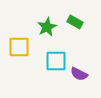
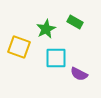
green star: moved 1 px left, 2 px down
yellow square: rotated 20 degrees clockwise
cyan square: moved 3 px up
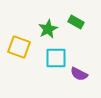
green rectangle: moved 1 px right
green star: moved 2 px right
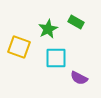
purple semicircle: moved 4 px down
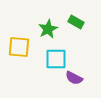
yellow square: rotated 15 degrees counterclockwise
cyan square: moved 1 px down
purple semicircle: moved 5 px left
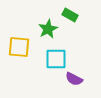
green rectangle: moved 6 px left, 7 px up
purple semicircle: moved 1 px down
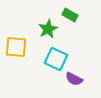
yellow square: moved 3 px left
cyan square: rotated 25 degrees clockwise
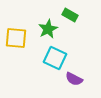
yellow square: moved 9 px up
cyan square: moved 1 px left, 1 px up
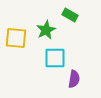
green star: moved 2 px left, 1 px down
cyan square: rotated 25 degrees counterclockwise
purple semicircle: rotated 108 degrees counterclockwise
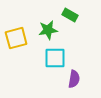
green star: moved 2 px right; rotated 18 degrees clockwise
yellow square: rotated 20 degrees counterclockwise
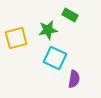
cyan square: rotated 25 degrees clockwise
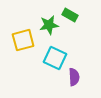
green star: moved 1 px right, 5 px up
yellow square: moved 7 px right, 2 px down
purple semicircle: moved 2 px up; rotated 12 degrees counterclockwise
